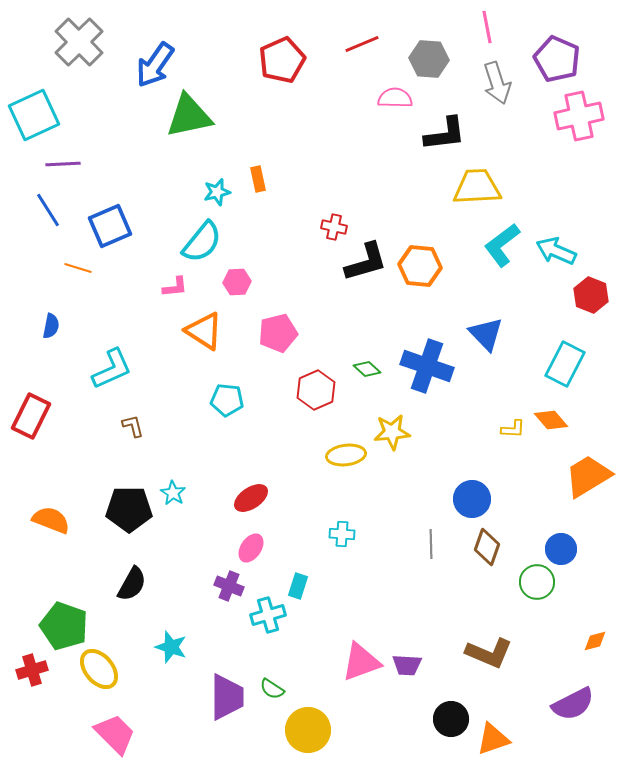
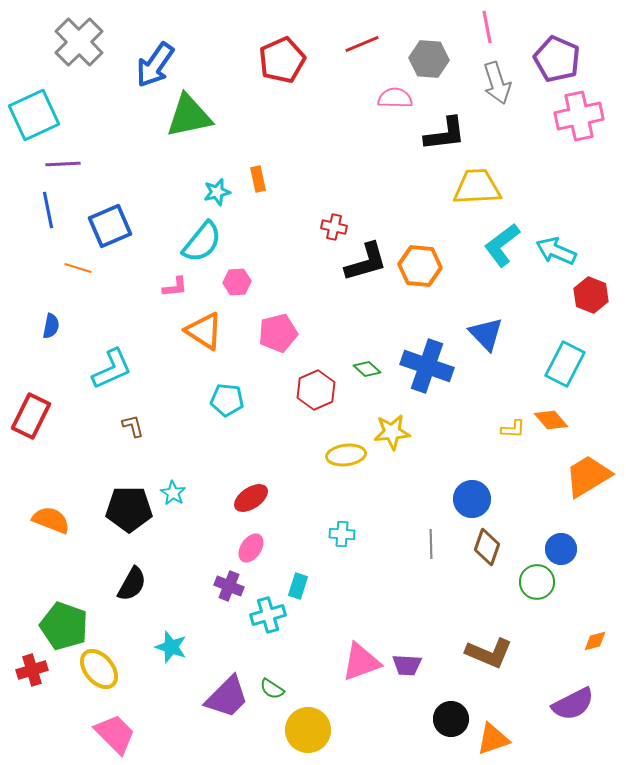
blue line at (48, 210): rotated 21 degrees clockwise
purple trapezoid at (227, 697): rotated 45 degrees clockwise
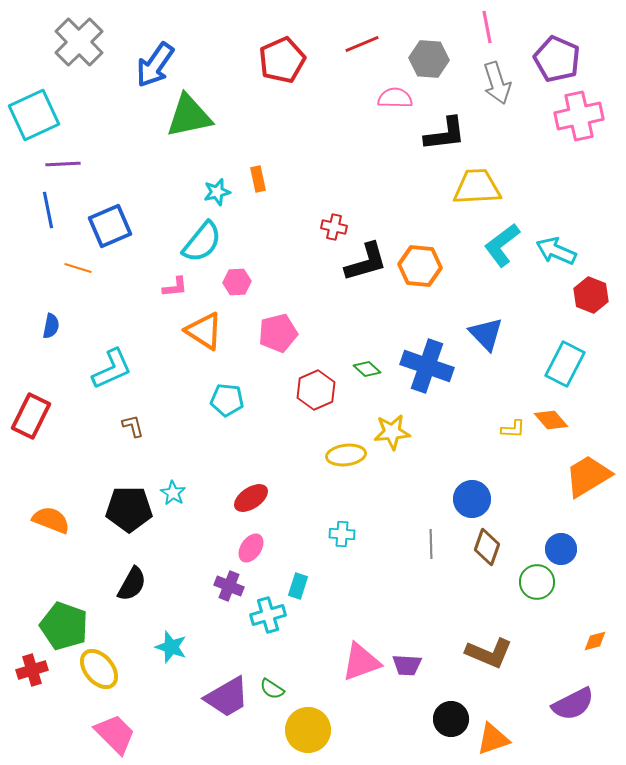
purple trapezoid at (227, 697): rotated 15 degrees clockwise
